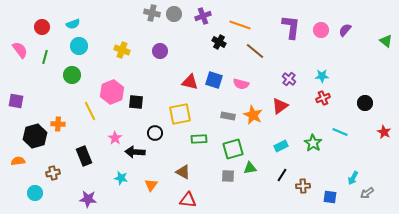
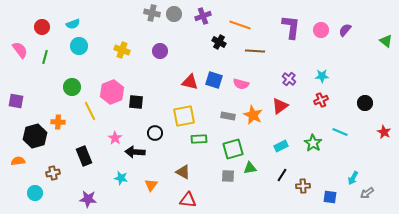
brown line at (255, 51): rotated 36 degrees counterclockwise
green circle at (72, 75): moved 12 px down
red cross at (323, 98): moved 2 px left, 2 px down
yellow square at (180, 114): moved 4 px right, 2 px down
orange cross at (58, 124): moved 2 px up
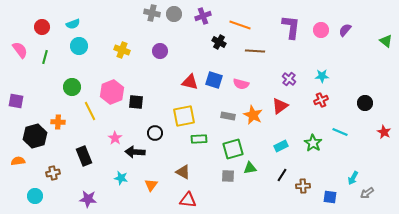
cyan circle at (35, 193): moved 3 px down
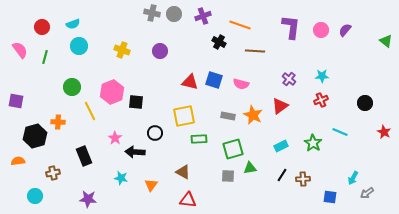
brown cross at (303, 186): moved 7 px up
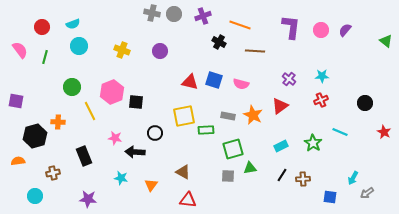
pink star at (115, 138): rotated 24 degrees counterclockwise
green rectangle at (199, 139): moved 7 px right, 9 px up
